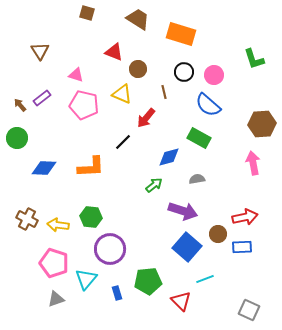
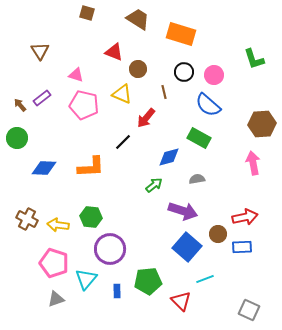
blue rectangle at (117, 293): moved 2 px up; rotated 16 degrees clockwise
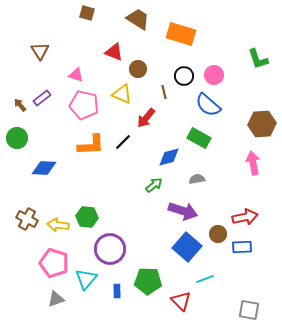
green L-shape at (254, 59): moved 4 px right
black circle at (184, 72): moved 4 px down
orange L-shape at (91, 167): moved 22 px up
green hexagon at (91, 217): moved 4 px left
green pentagon at (148, 281): rotated 8 degrees clockwise
gray square at (249, 310): rotated 15 degrees counterclockwise
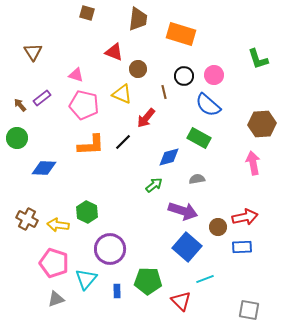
brown trapezoid at (138, 19): rotated 65 degrees clockwise
brown triangle at (40, 51): moved 7 px left, 1 px down
green hexagon at (87, 217): moved 5 px up; rotated 20 degrees clockwise
brown circle at (218, 234): moved 7 px up
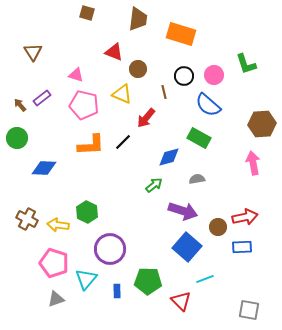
green L-shape at (258, 59): moved 12 px left, 5 px down
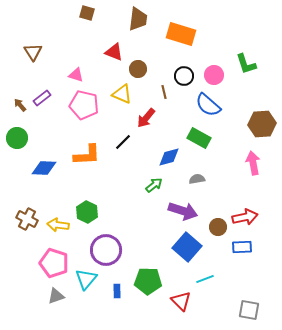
orange L-shape at (91, 145): moved 4 px left, 10 px down
purple circle at (110, 249): moved 4 px left, 1 px down
gray triangle at (56, 299): moved 3 px up
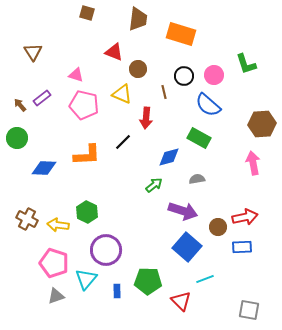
red arrow at (146, 118): rotated 35 degrees counterclockwise
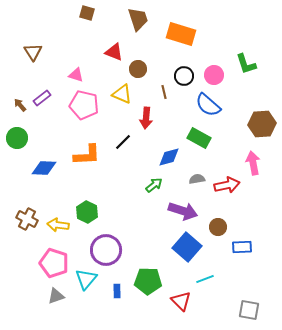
brown trapezoid at (138, 19): rotated 25 degrees counterclockwise
red arrow at (245, 217): moved 18 px left, 32 px up
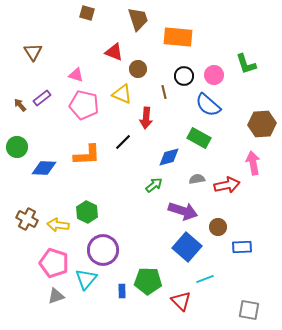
orange rectangle at (181, 34): moved 3 px left, 3 px down; rotated 12 degrees counterclockwise
green circle at (17, 138): moved 9 px down
purple circle at (106, 250): moved 3 px left
blue rectangle at (117, 291): moved 5 px right
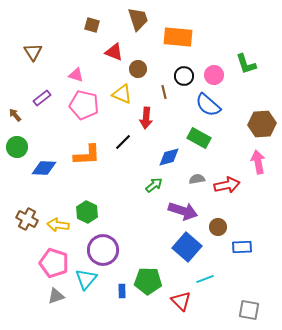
brown square at (87, 13): moved 5 px right, 12 px down
brown arrow at (20, 105): moved 5 px left, 10 px down
pink arrow at (253, 163): moved 5 px right, 1 px up
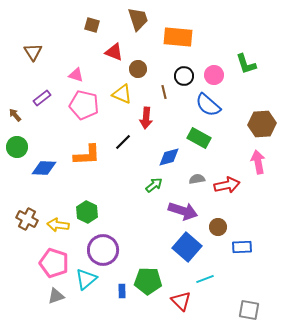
cyan triangle at (86, 279): rotated 10 degrees clockwise
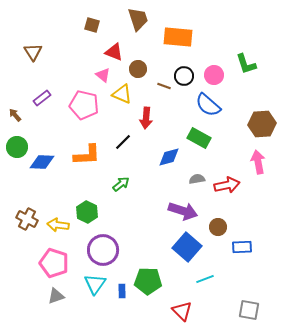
pink triangle at (76, 75): moved 27 px right; rotated 21 degrees clockwise
brown line at (164, 92): moved 6 px up; rotated 56 degrees counterclockwise
blue diamond at (44, 168): moved 2 px left, 6 px up
green arrow at (154, 185): moved 33 px left, 1 px up
cyan triangle at (86, 279): moved 9 px right, 5 px down; rotated 15 degrees counterclockwise
red triangle at (181, 301): moved 1 px right, 10 px down
